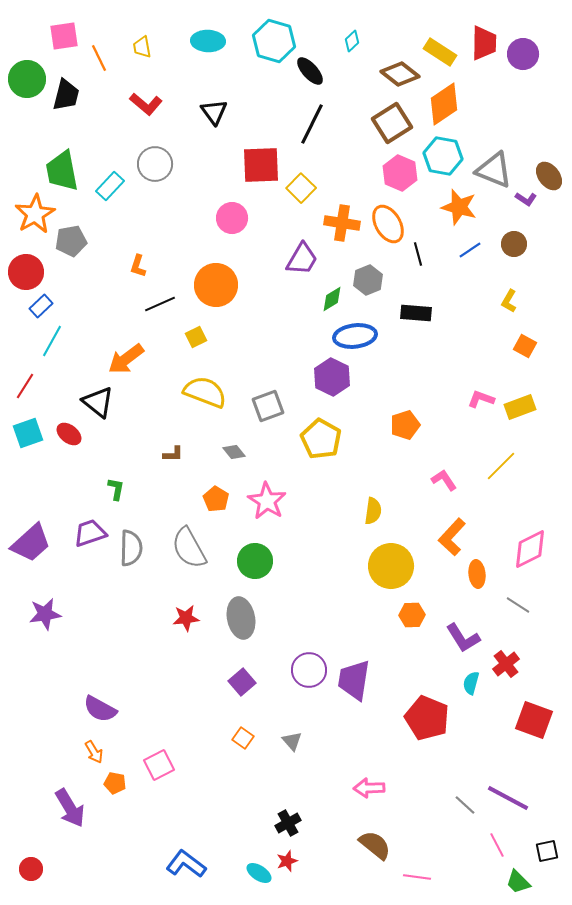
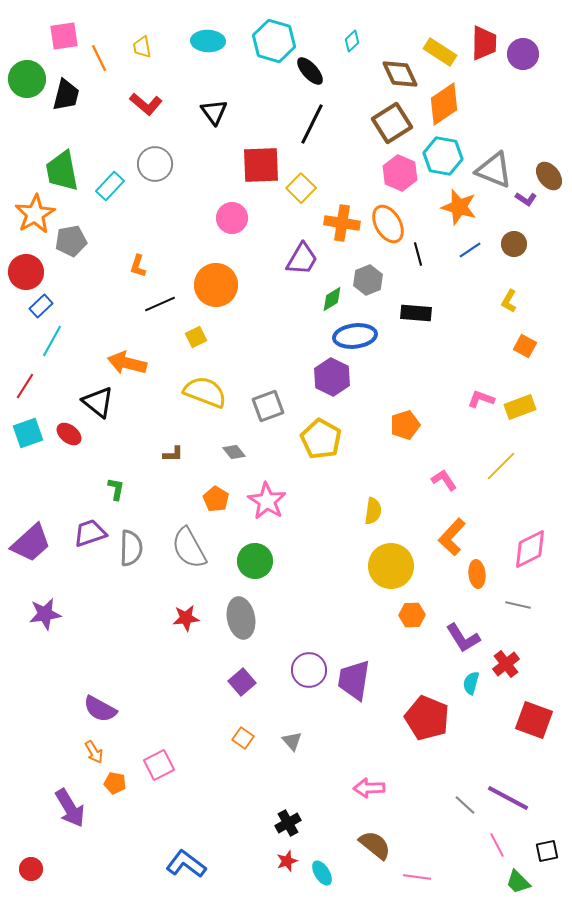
brown diamond at (400, 74): rotated 27 degrees clockwise
orange arrow at (126, 359): moved 1 px right, 4 px down; rotated 51 degrees clockwise
gray line at (518, 605): rotated 20 degrees counterclockwise
cyan ellipse at (259, 873): moved 63 px right; rotated 25 degrees clockwise
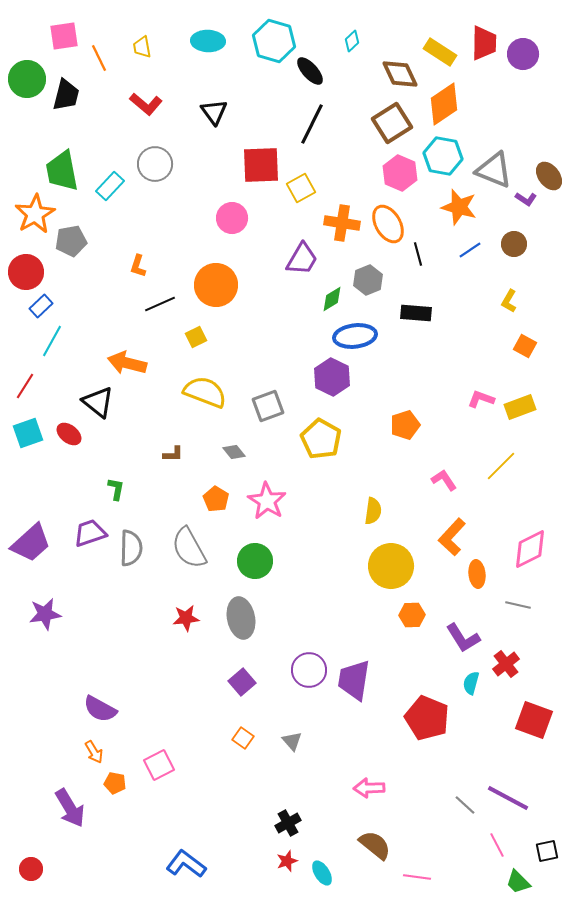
yellow square at (301, 188): rotated 16 degrees clockwise
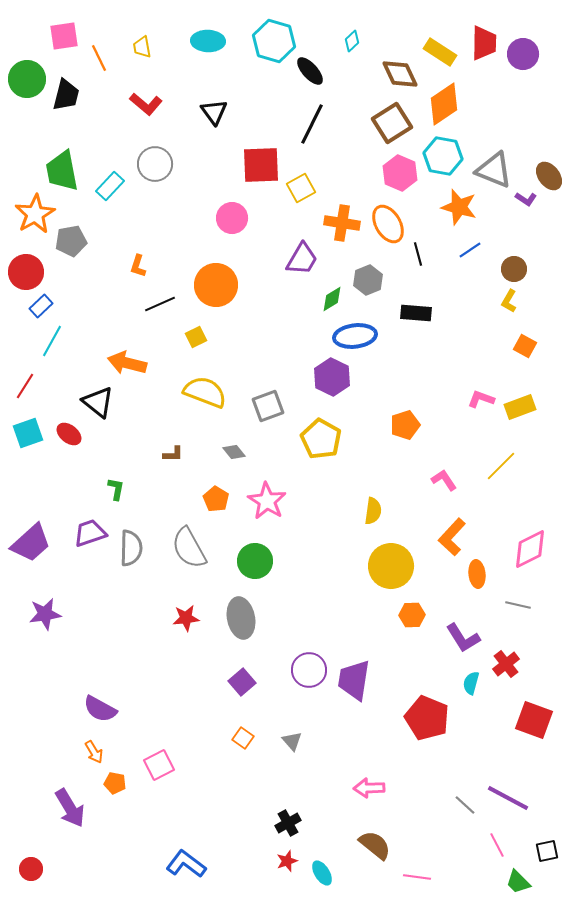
brown circle at (514, 244): moved 25 px down
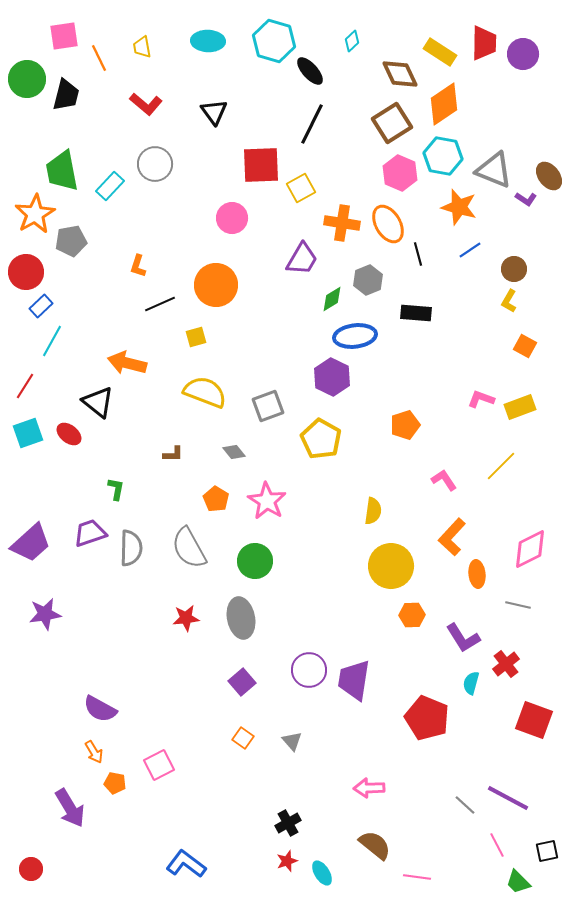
yellow square at (196, 337): rotated 10 degrees clockwise
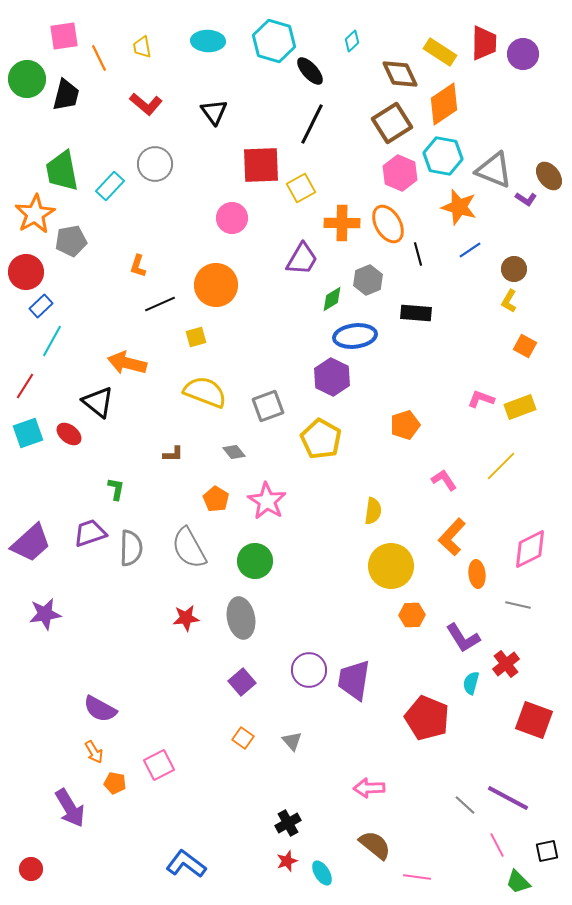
orange cross at (342, 223): rotated 8 degrees counterclockwise
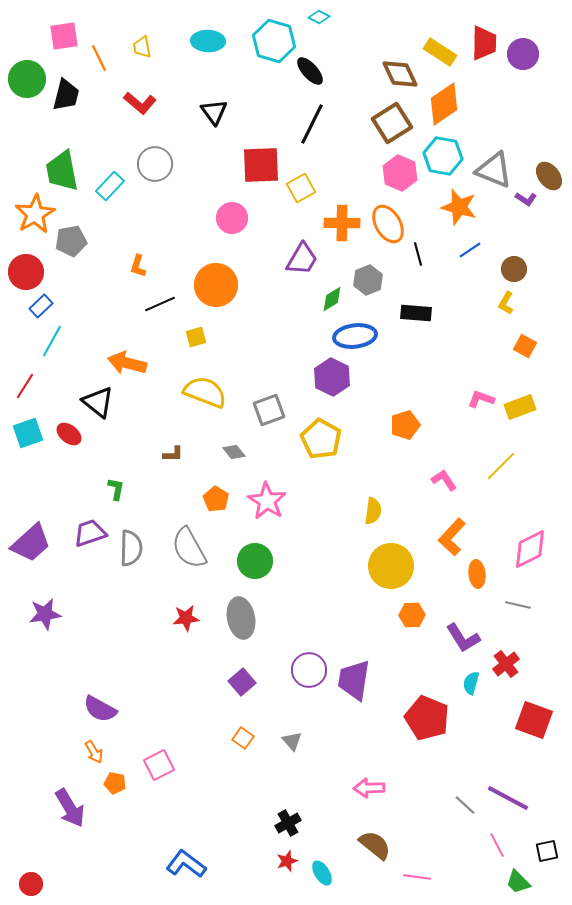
cyan diamond at (352, 41): moved 33 px left, 24 px up; rotated 70 degrees clockwise
red L-shape at (146, 104): moved 6 px left, 1 px up
yellow L-shape at (509, 301): moved 3 px left, 2 px down
gray square at (268, 406): moved 1 px right, 4 px down
red circle at (31, 869): moved 15 px down
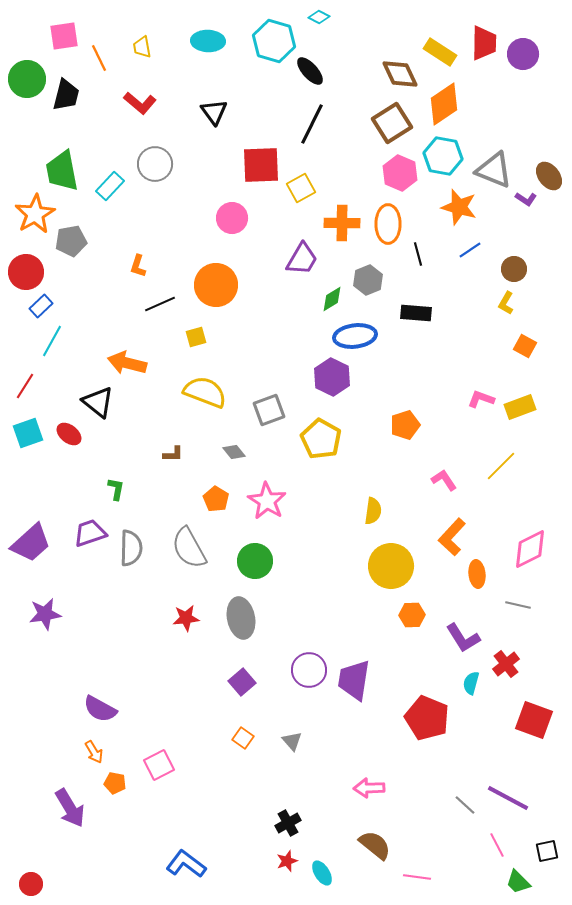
orange ellipse at (388, 224): rotated 30 degrees clockwise
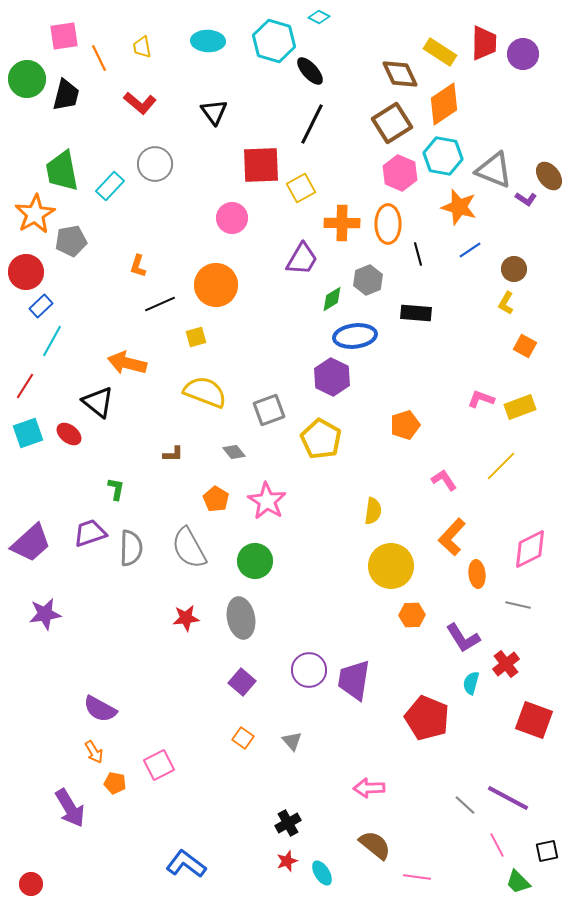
purple square at (242, 682): rotated 8 degrees counterclockwise
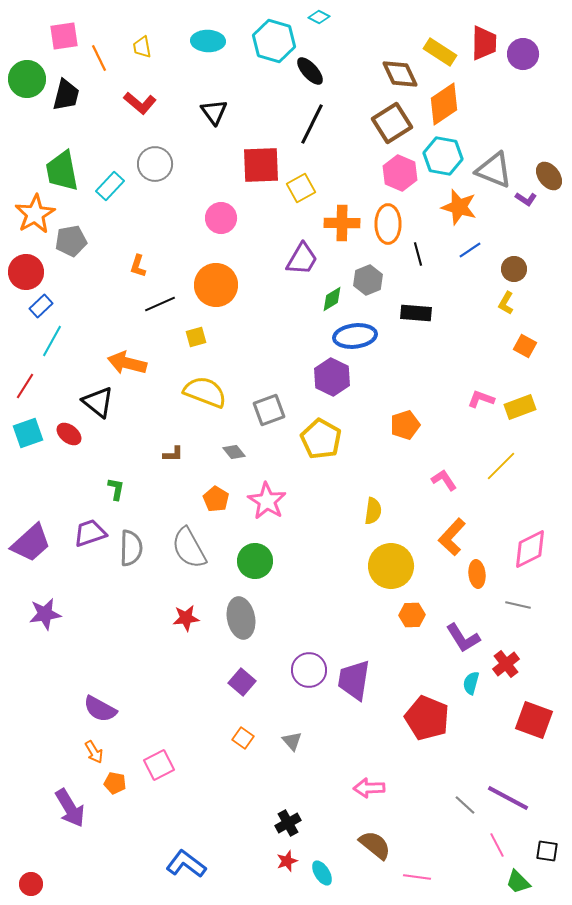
pink circle at (232, 218): moved 11 px left
black square at (547, 851): rotated 20 degrees clockwise
